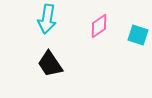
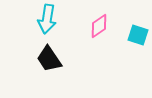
black trapezoid: moved 1 px left, 5 px up
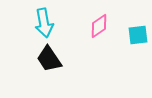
cyan arrow: moved 3 px left, 4 px down; rotated 20 degrees counterclockwise
cyan square: rotated 25 degrees counterclockwise
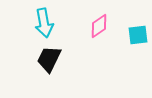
black trapezoid: rotated 60 degrees clockwise
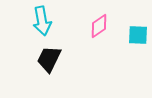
cyan arrow: moved 2 px left, 2 px up
cyan square: rotated 10 degrees clockwise
